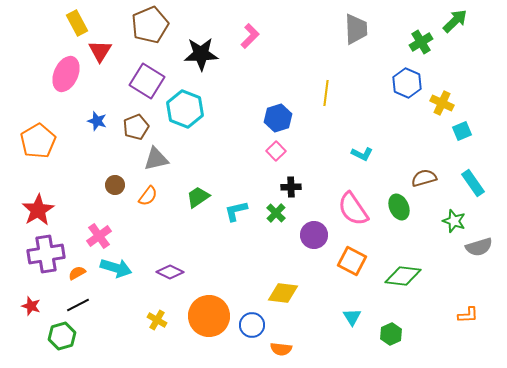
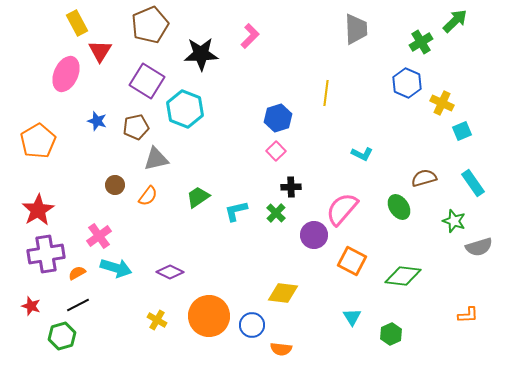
brown pentagon at (136, 127): rotated 10 degrees clockwise
green ellipse at (399, 207): rotated 10 degrees counterclockwise
pink semicircle at (353, 209): moved 11 px left; rotated 75 degrees clockwise
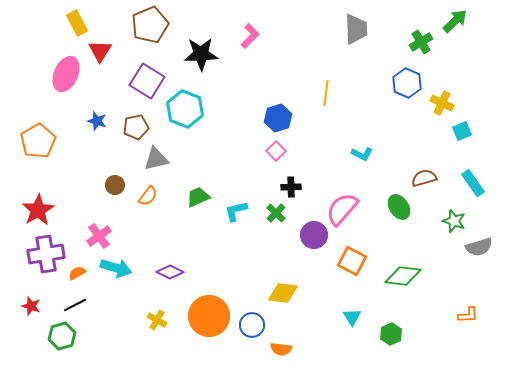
green trapezoid at (198, 197): rotated 10 degrees clockwise
black line at (78, 305): moved 3 px left
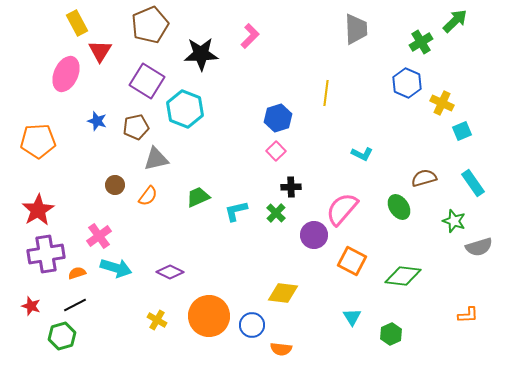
orange pentagon at (38, 141): rotated 28 degrees clockwise
orange semicircle at (77, 273): rotated 12 degrees clockwise
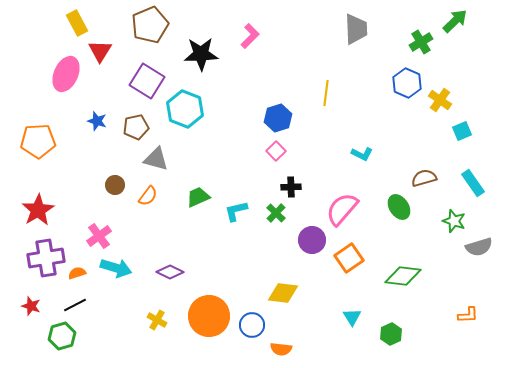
yellow cross at (442, 103): moved 2 px left, 3 px up; rotated 10 degrees clockwise
gray triangle at (156, 159): rotated 28 degrees clockwise
purple circle at (314, 235): moved 2 px left, 5 px down
purple cross at (46, 254): moved 4 px down
orange square at (352, 261): moved 3 px left, 3 px up; rotated 28 degrees clockwise
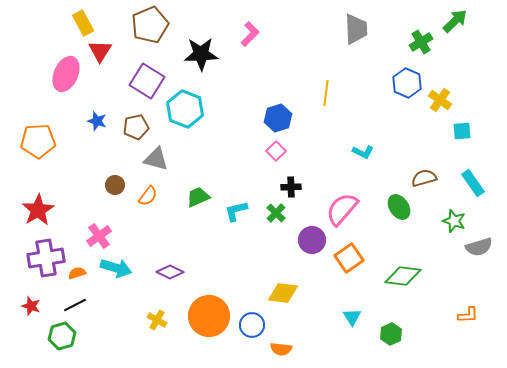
yellow rectangle at (77, 23): moved 6 px right
pink L-shape at (250, 36): moved 2 px up
cyan square at (462, 131): rotated 18 degrees clockwise
cyan L-shape at (362, 154): moved 1 px right, 2 px up
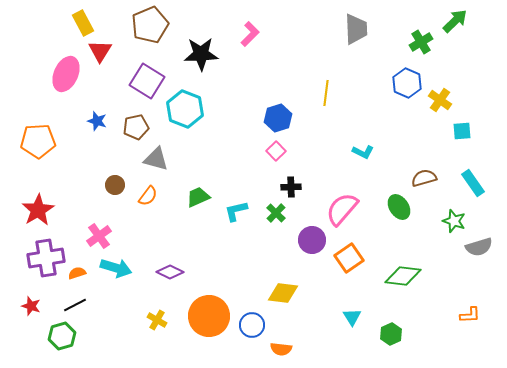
orange L-shape at (468, 315): moved 2 px right
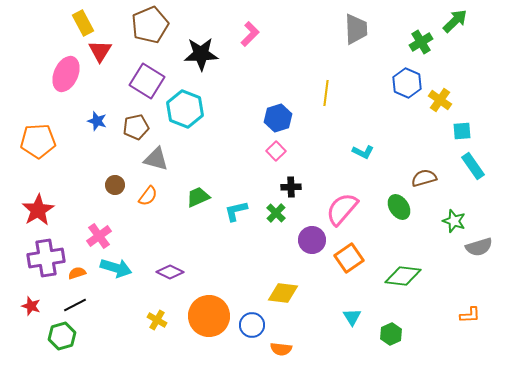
cyan rectangle at (473, 183): moved 17 px up
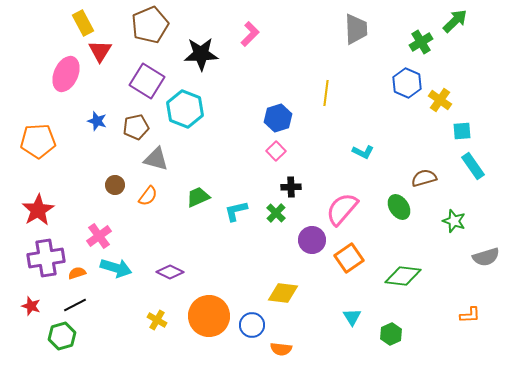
gray semicircle at (479, 247): moved 7 px right, 10 px down
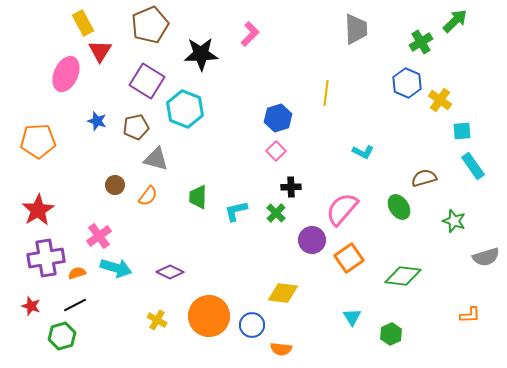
green trapezoid at (198, 197): rotated 65 degrees counterclockwise
